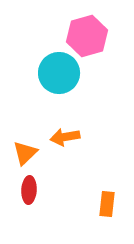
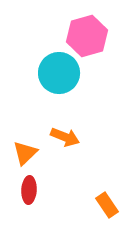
orange arrow: rotated 148 degrees counterclockwise
orange rectangle: moved 1 px down; rotated 40 degrees counterclockwise
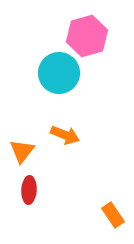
orange arrow: moved 2 px up
orange triangle: moved 3 px left, 2 px up; rotated 8 degrees counterclockwise
orange rectangle: moved 6 px right, 10 px down
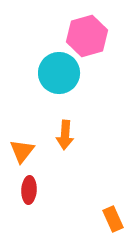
orange arrow: rotated 72 degrees clockwise
orange rectangle: moved 4 px down; rotated 10 degrees clockwise
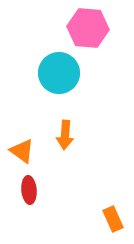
pink hexagon: moved 1 px right, 8 px up; rotated 21 degrees clockwise
orange triangle: rotated 32 degrees counterclockwise
red ellipse: rotated 8 degrees counterclockwise
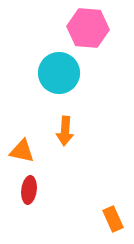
orange arrow: moved 4 px up
orange triangle: rotated 24 degrees counterclockwise
red ellipse: rotated 12 degrees clockwise
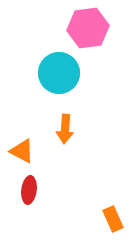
pink hexagon: rotated 12 degrees counterclockwise
orange arrow: moved 2 px up
orange triangle: rotated 16 degrees clockwise
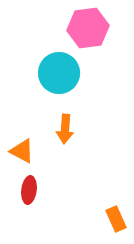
orange rectangle: moved 3 px right
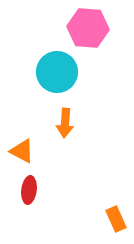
pink hexagon: rotated 12 degrees clockwise
cyan circle: moved 2 px left, 1 px up
orange arrow: moved 6 px up
